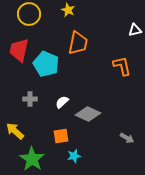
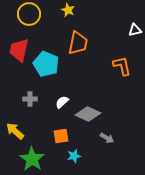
gray arrow: moved 20 px left
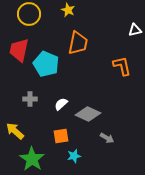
white semicircle: moved 1 px left, 2 px down
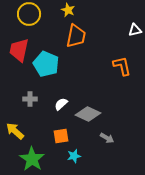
orange trapezoid: moved 2 px left, 7 px up
